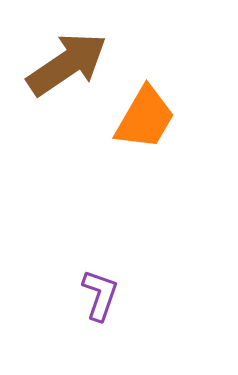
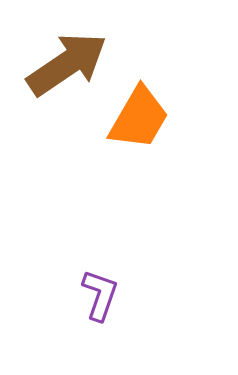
orange trapezoid: moved 6 px left
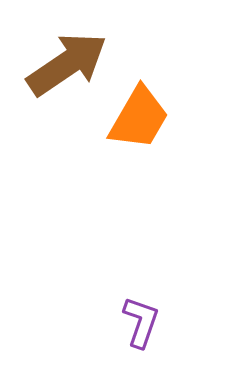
purple L-shape: moved 41 px right, 27 px down
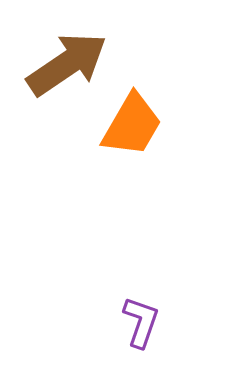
orange trapezoid: moved 7 px left, 7 px down
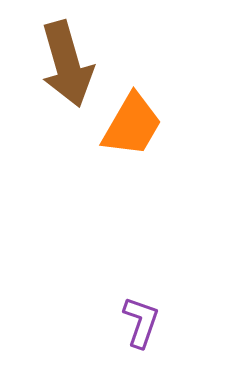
brown arrow: rotated 108 degrees clockwise
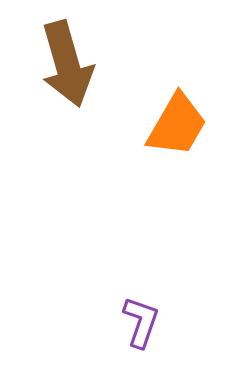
orange trapezoid: moved 45 px right
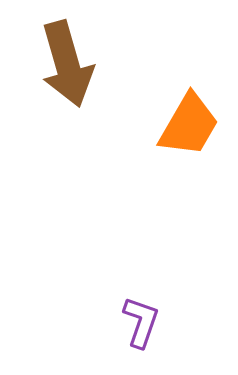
orange trapezoid: moved 12 px right
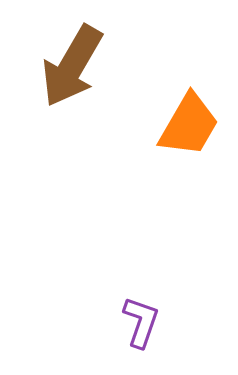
brown arrow: moved 5 px right, 2 px down; rotated 46 degrees clockwise
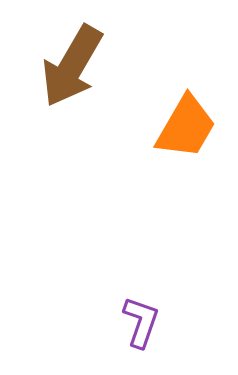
orange trapezoid: moved 3 px left, 2 px down
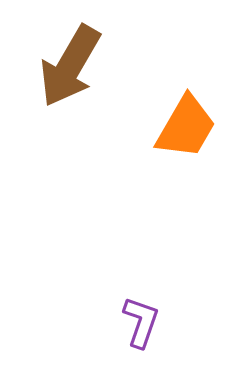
brown arrow: moved 2 px left
